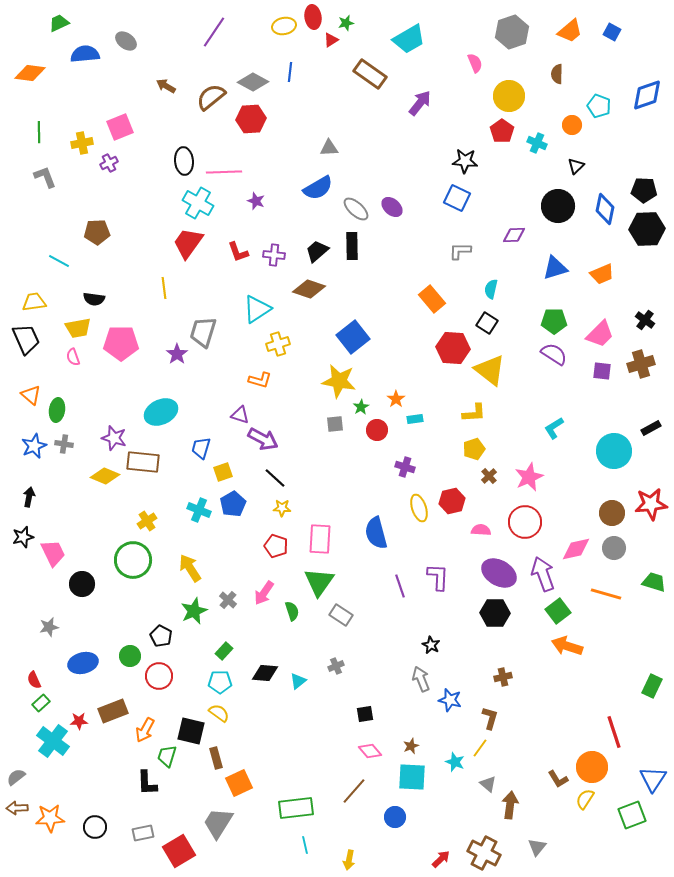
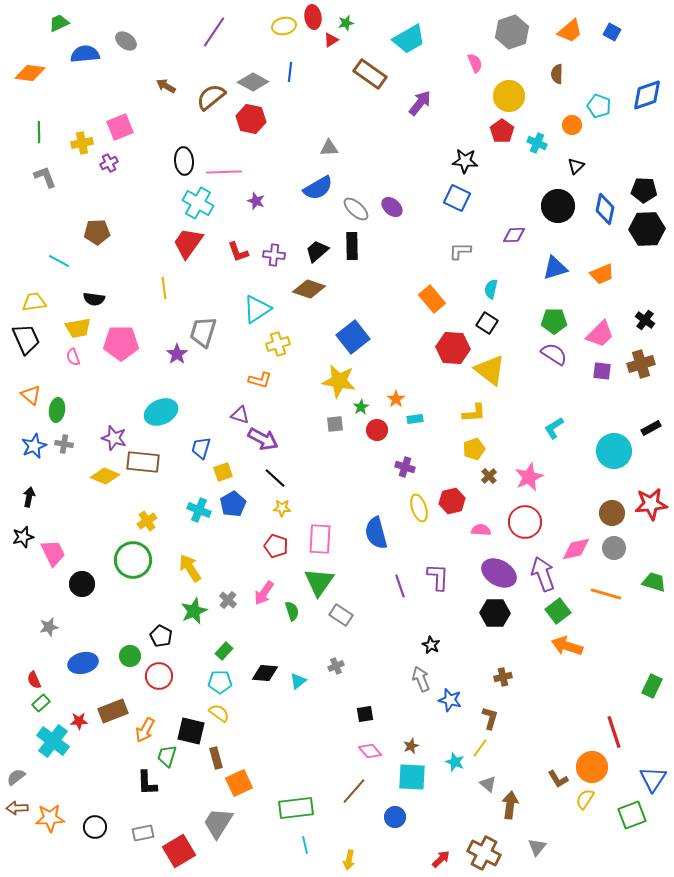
red hexagon at (251, 119): rotated 16 degrees clockwise
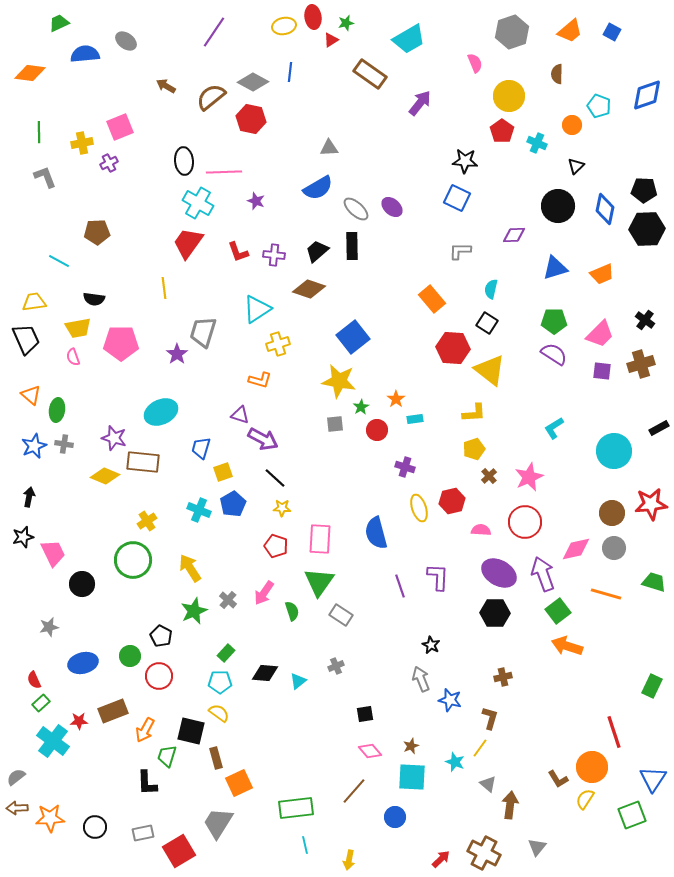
black rectangle at (651, 428): moved 8 px right
green rectangle at (224, 651): moved 2 px right, 2 px down
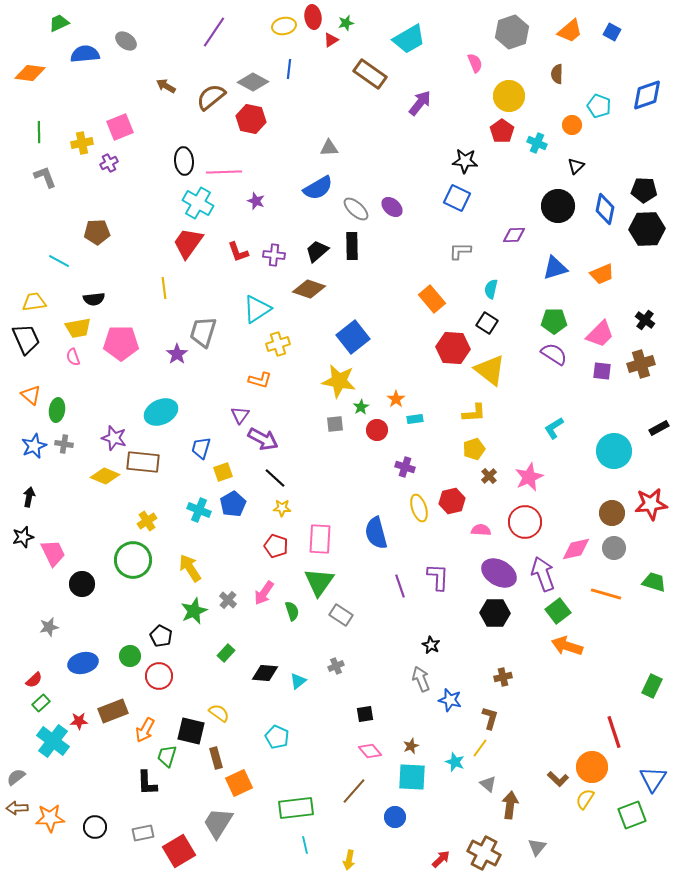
blue line at (290, 72): moved 1 px left, 3 px up
black semicircle at (94, 299): rotated 15 degrees counterclockwise
purple triangle at (240, 415): rotated 48 degrees clockwise
red semicircle at (34, 680): rotated 108 degrees counterclockwise
cyan pentagon at (220, 682): moved 57 px right, 55 px down; rotated 25 degrees clockwise
brown L-shape at (558, 779): rotated 15 degrees counterclockwise
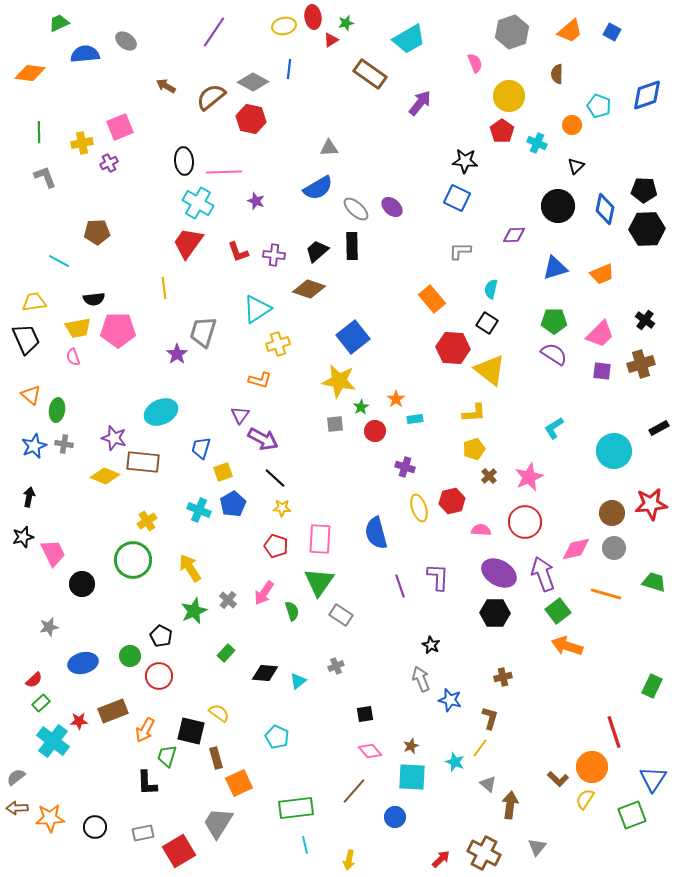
pink pentagon at (121, 343): moved 3 px left, 13 px up
red circle at (377, 430): moved 2 px left, 1 px down
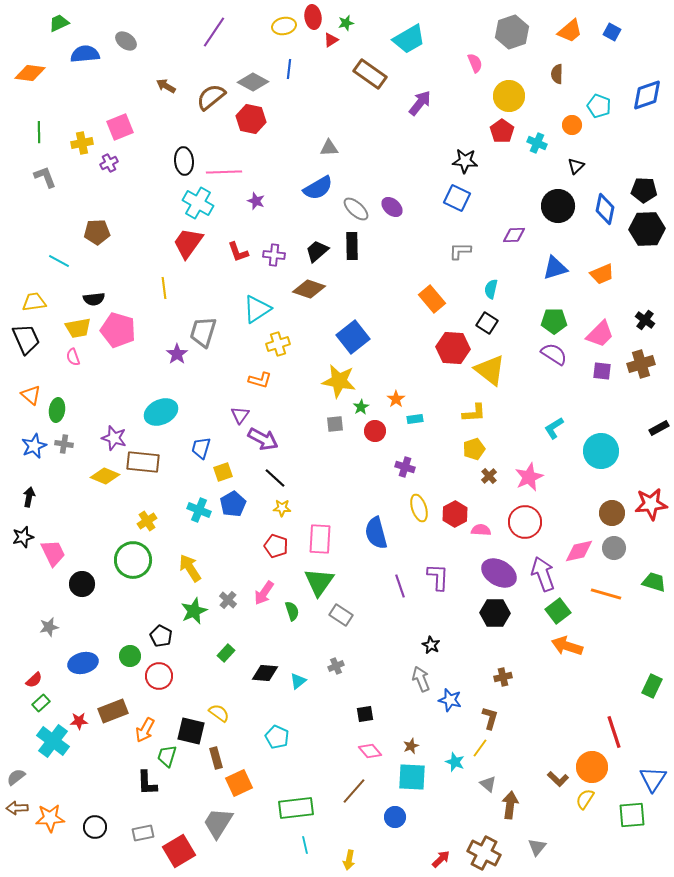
pink pentagon at (118, 330): rotated 16 degrees clockwise
cyan circle at (614, 451): moved 13 px left
red hexagon at (452, 501): moved 3 px right, 13 px down; rotated 15 degrees counterclockwise
pink diamond at (576, 549): moved 3 px right, 2 px down
green square at (632, 815): rotated 16 degrees clockwise
